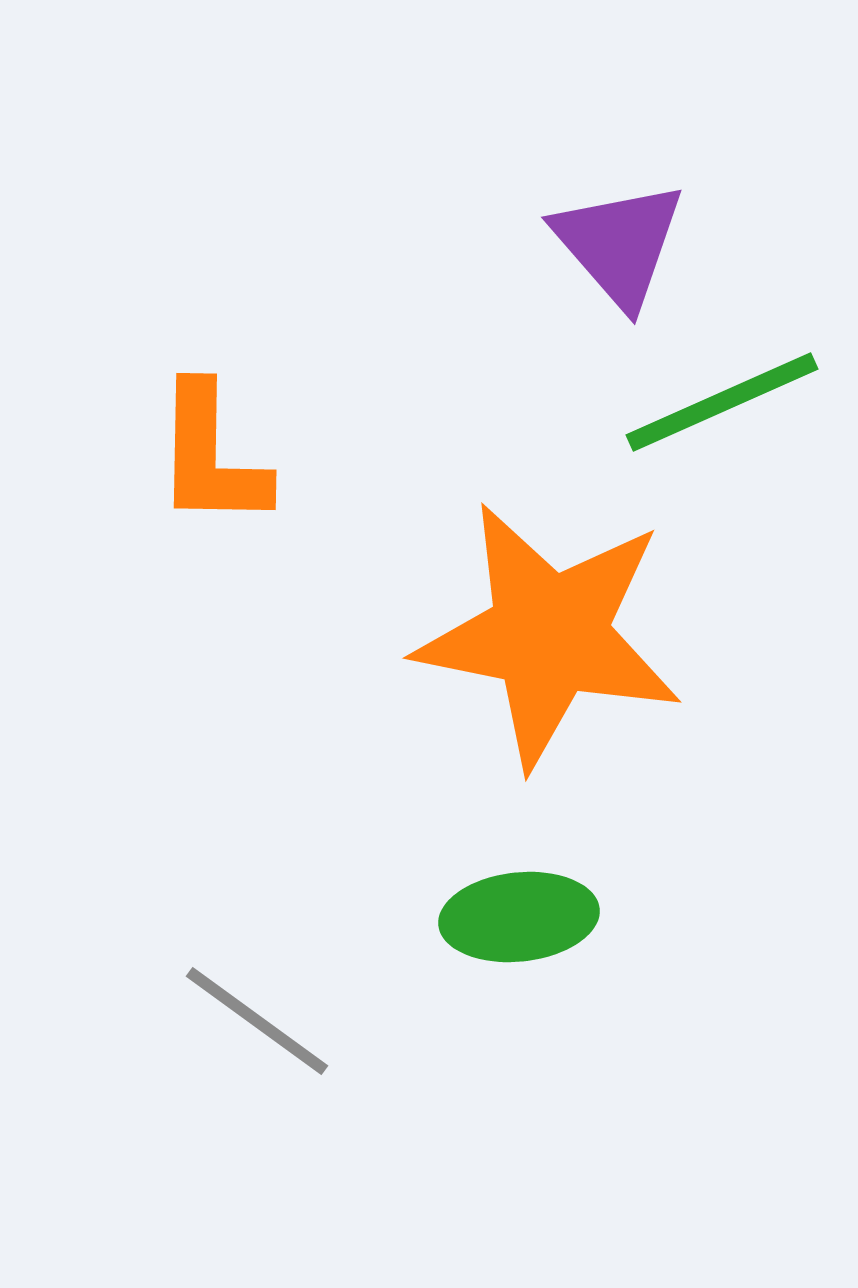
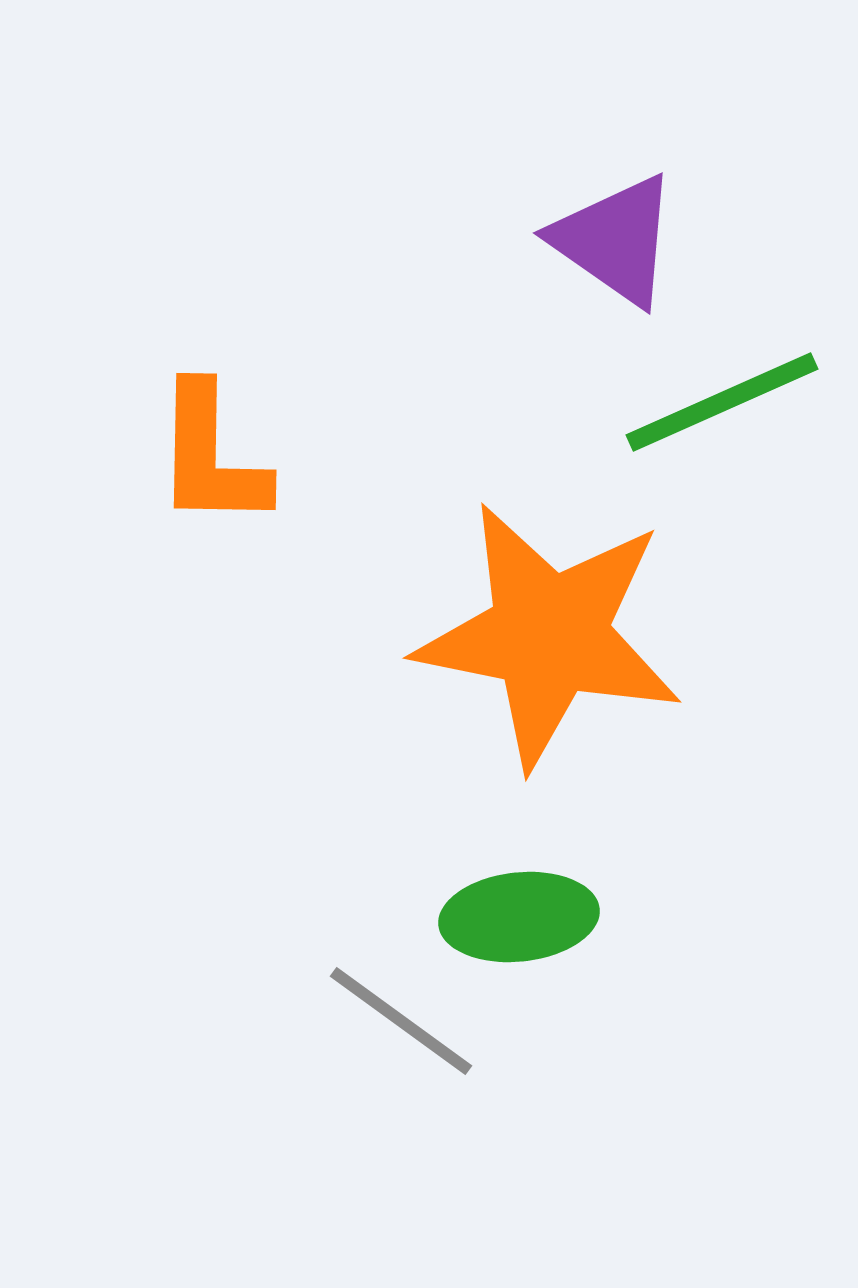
purple triangle: moved 4 px left, 4 px up; rotated 14 degrees counterclockwise
gray line: moved 144 px right
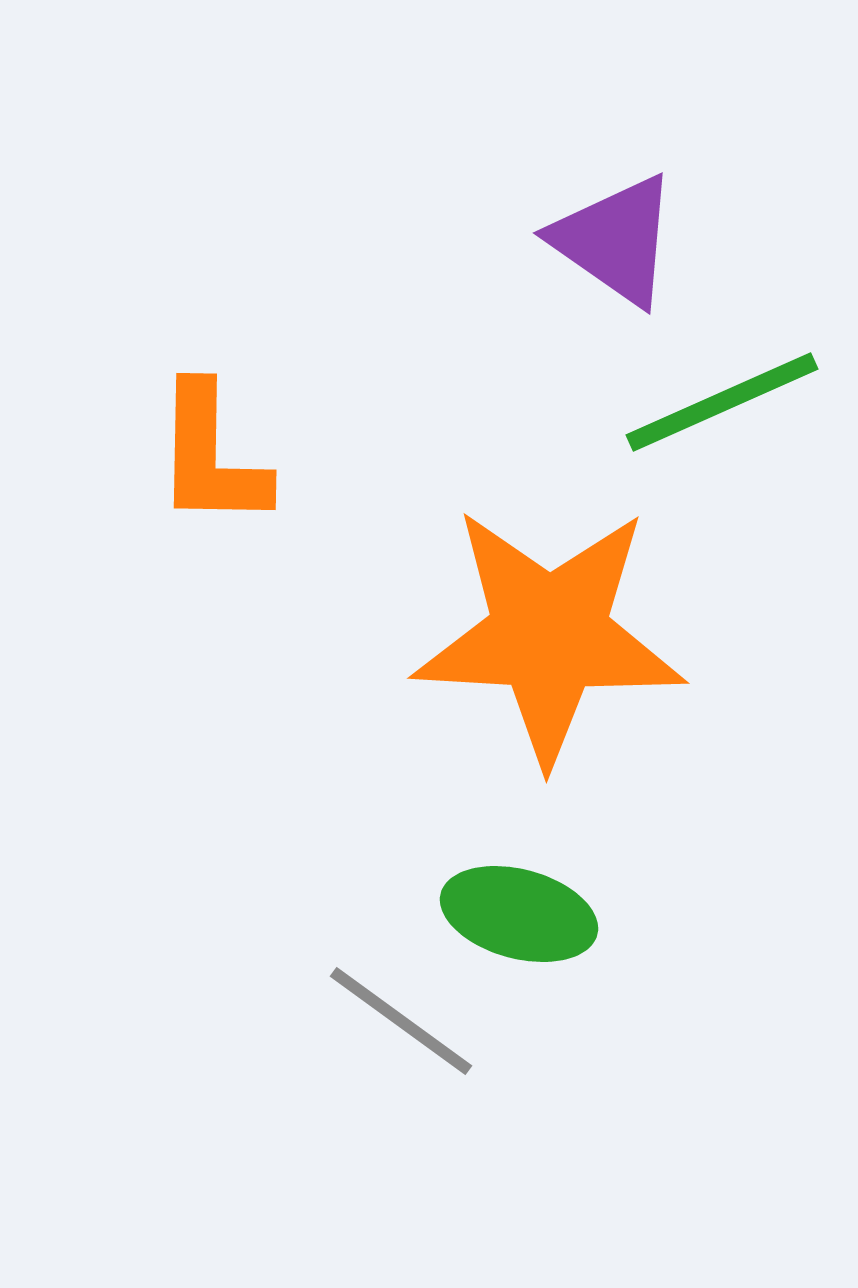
orange star: rotated 8 degrees counterclockwise
green ellipse: moved 3 px up; rotated 21 degrees clockwise
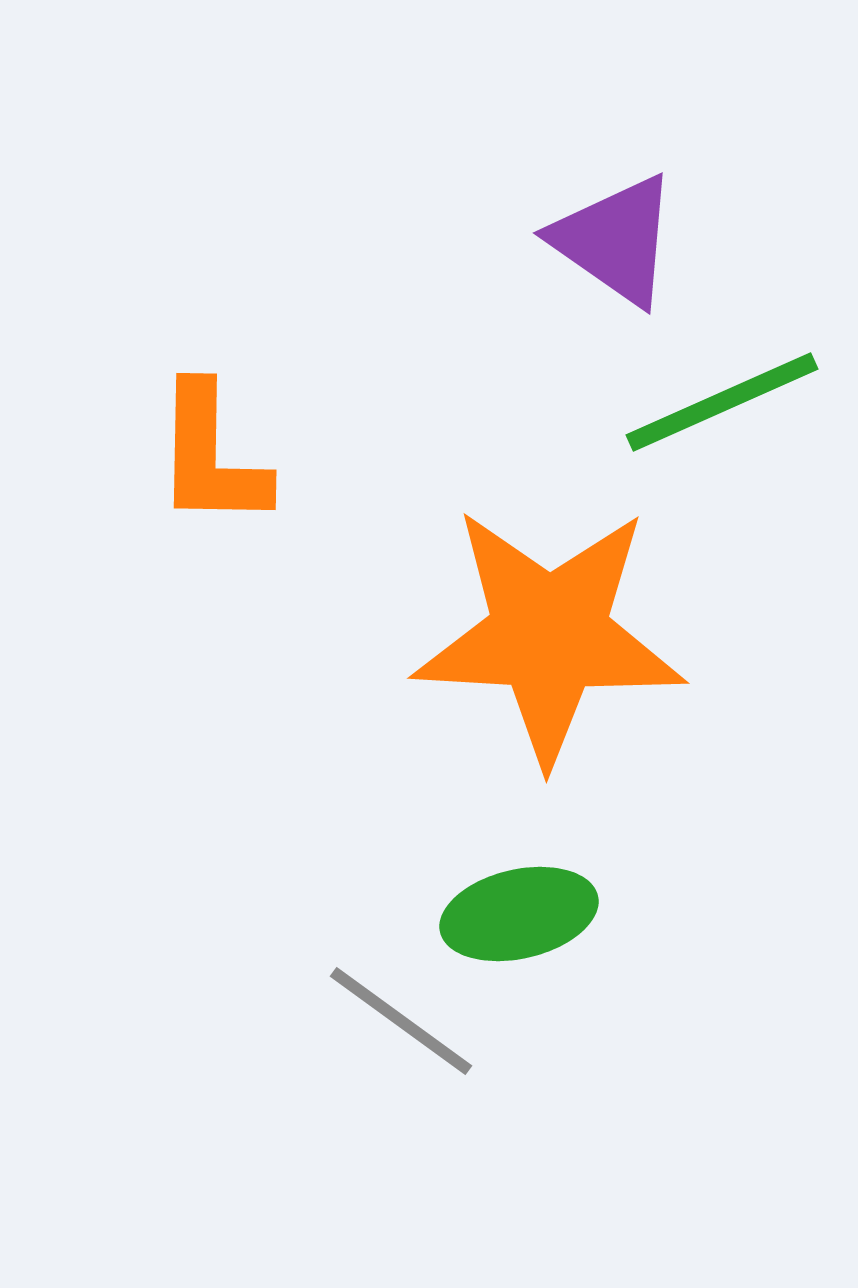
green ellipse: rotated 28 degrees counterclockwise
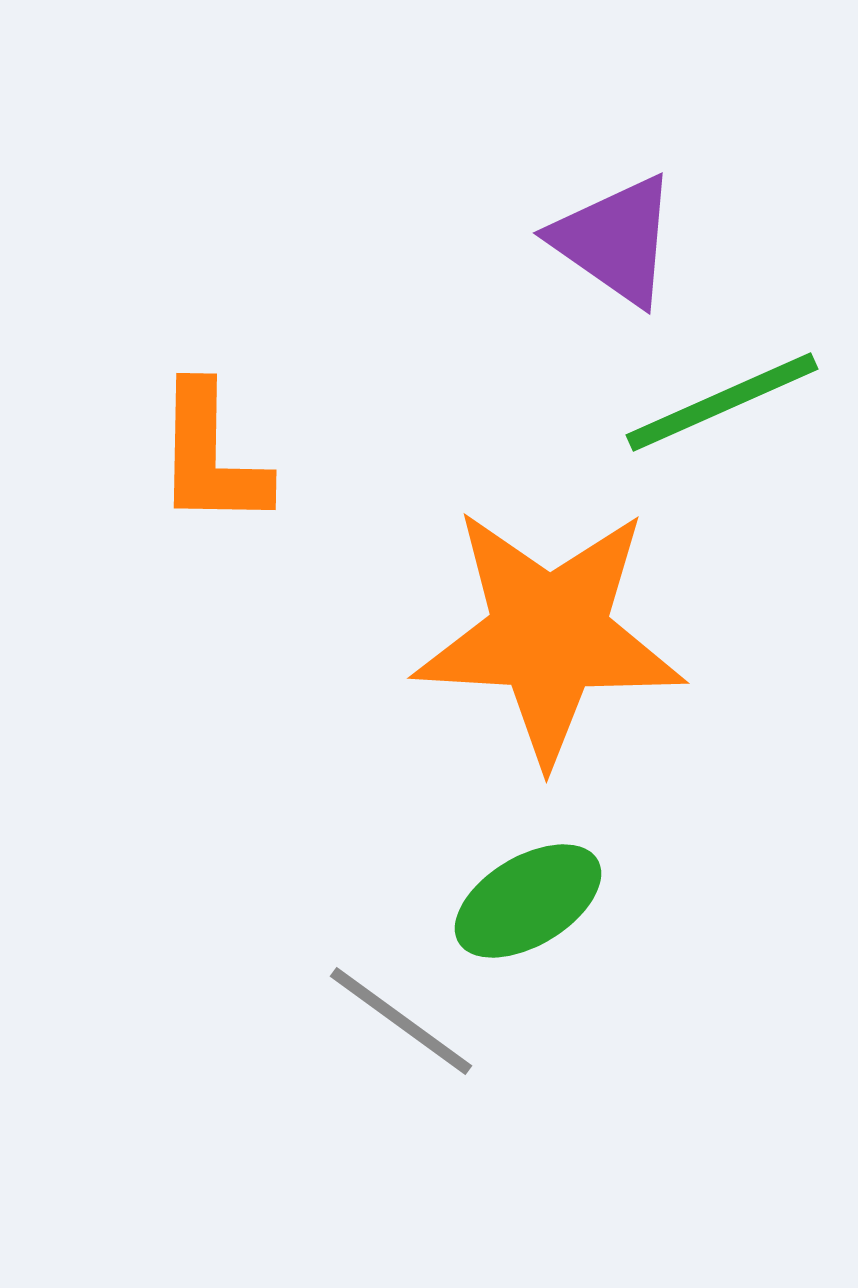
green ellipse: moved 9 px right, 13 px up; rotated 18 degrees counterclockwise
